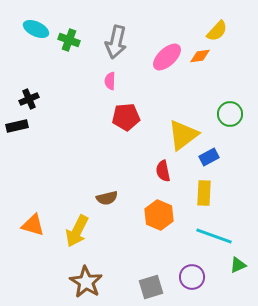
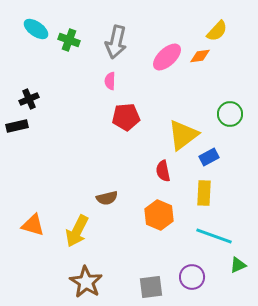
cyan ellipse: rotated 10 degrees clockwise
gray square: rotated 10 degrees clockwise
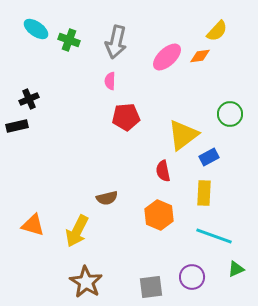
green triangle: moved 2 px left, 4 px down
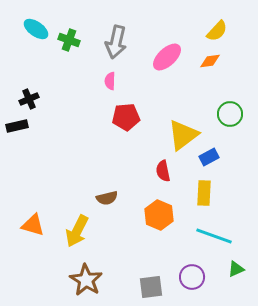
orange diamond: moved 10 px right, 5 px down
brown star: moved 2 px up
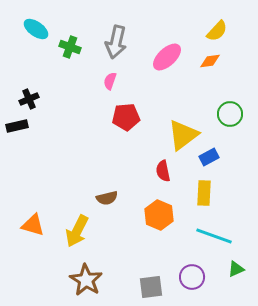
green cross: moved 1 px right, 7 px down
pink semicircle: rotated 18 degrees clockwise
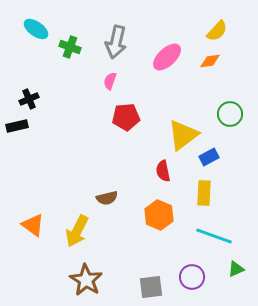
orange triangle: rotated 20 degrees clockwise
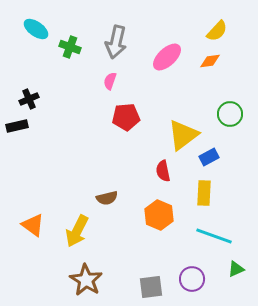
purple circle: moved 2 px down
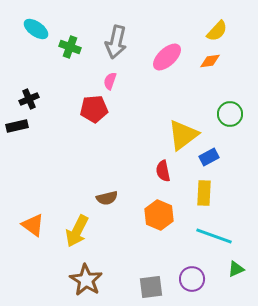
red pentagon: moved 32 px left, 8 px up
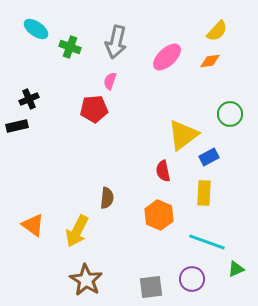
brown semicircle: rotated 70 degrees counterclockwise
cyan line: moved 7 px left, 6 px down
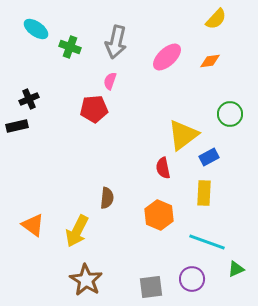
yellow semicircle: moved 1 px left, 12 px up
red semicircle: moved 3 px up
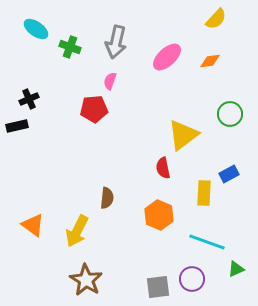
blue rectangle: moved 20 px right, 17 px down
gray square: moved 7 px right
